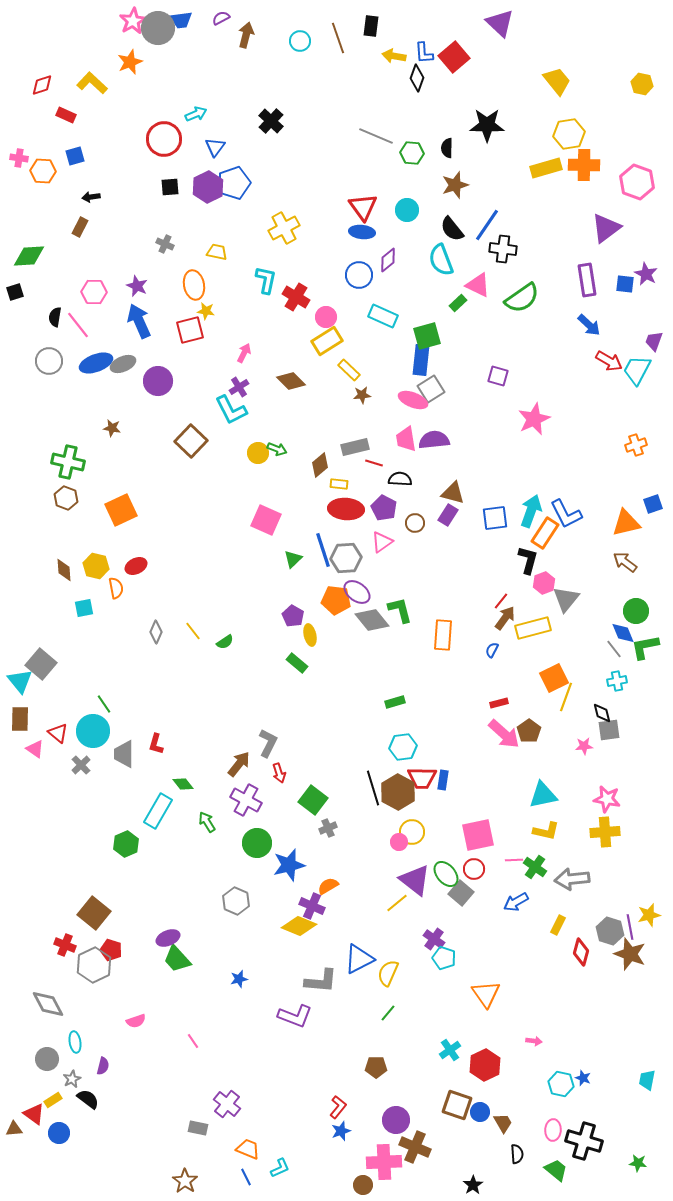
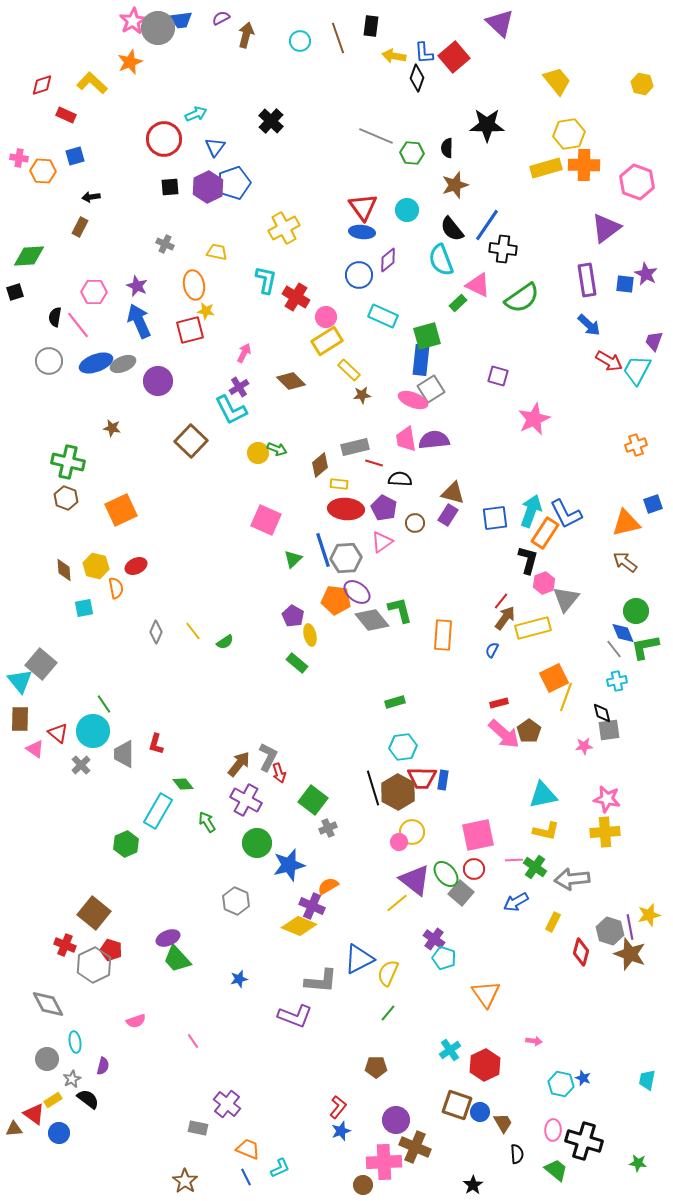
gray L-shape at (268, 743): moved 14 px down
yellow rectangle at (558, 925): moved 5 px left, 3 px up
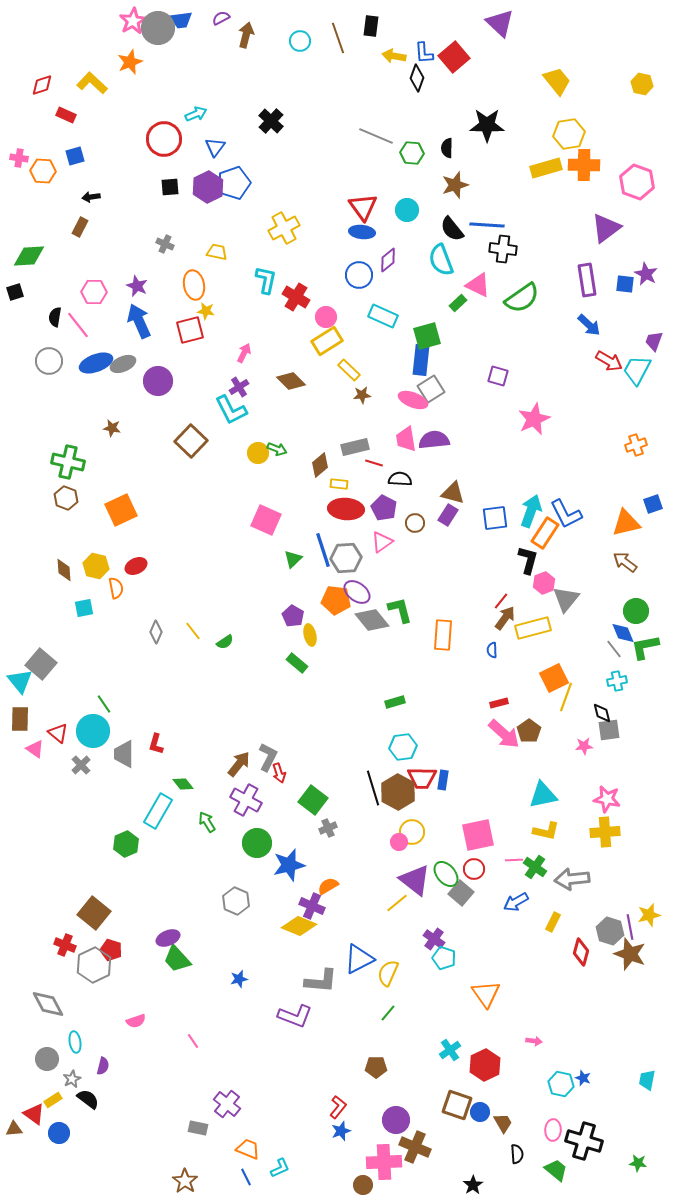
blue line at (487, 225): rotated 60 degrees clockwise
blue semicircle at (492, 650): rotated 28 degrees counterclockwise
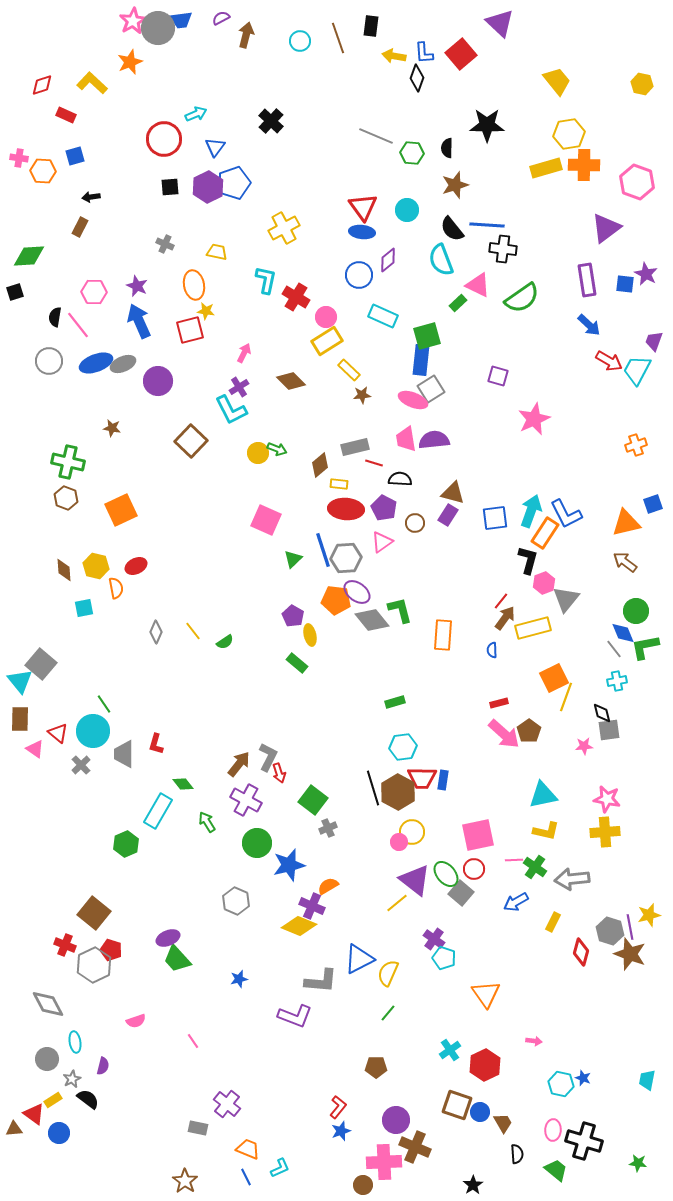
red square at (454, 57): moved 7 px right, 3 px up
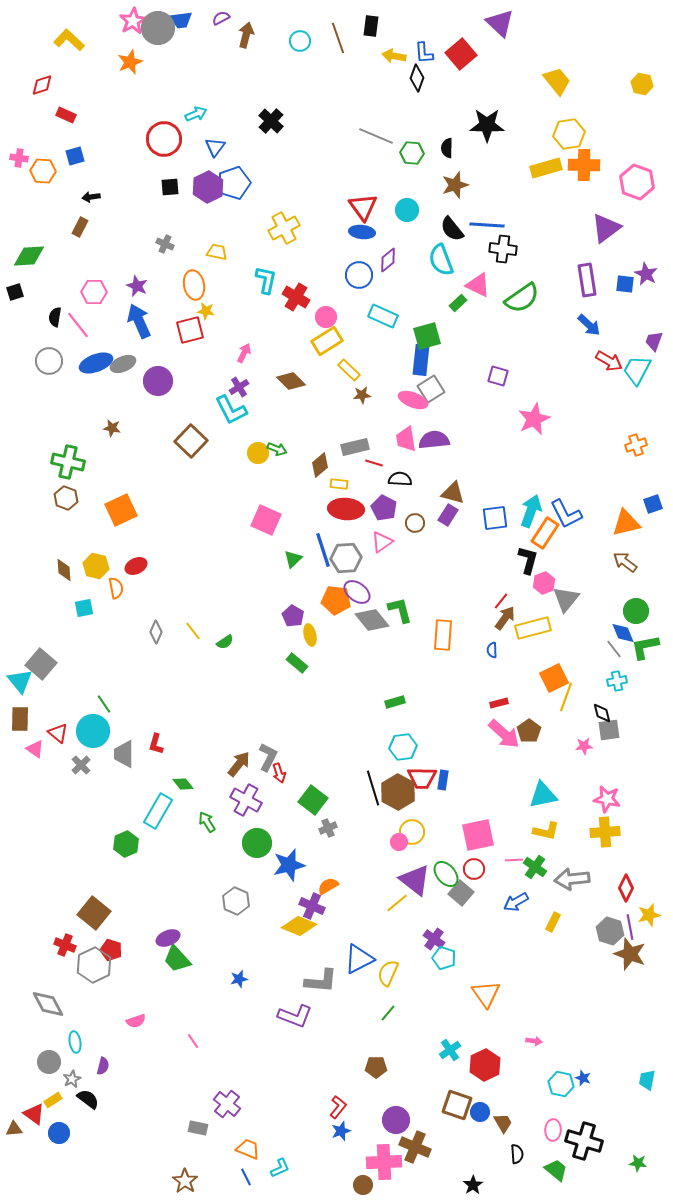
yellow L-shape at (92, 83): moved 23 px left, 43 px up
red diamond at (581, 952): moved 45 px right, 64 px up; rotated 12 degrees clockwise
gray circle at (47, 1059): moved 2 px right, 3 px down
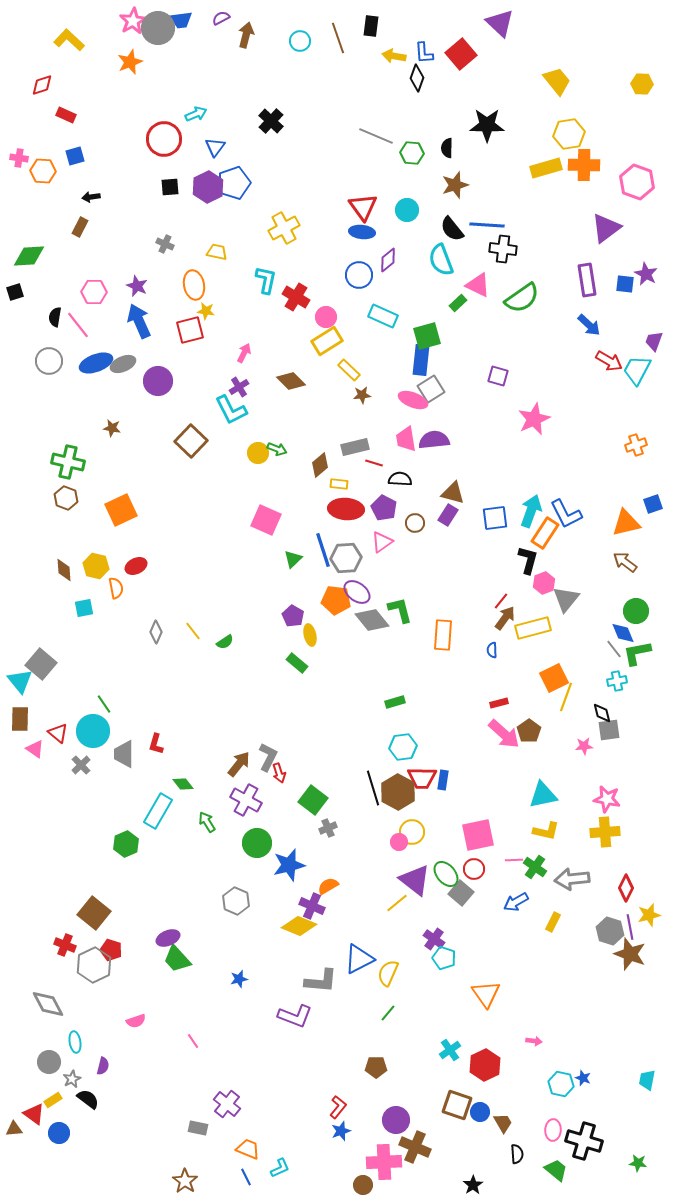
yellow hexagon at (642, 84): rotated 10 degrees counterclockwise
green L-shape at (645, 647): moved 8 px left, 6 px down
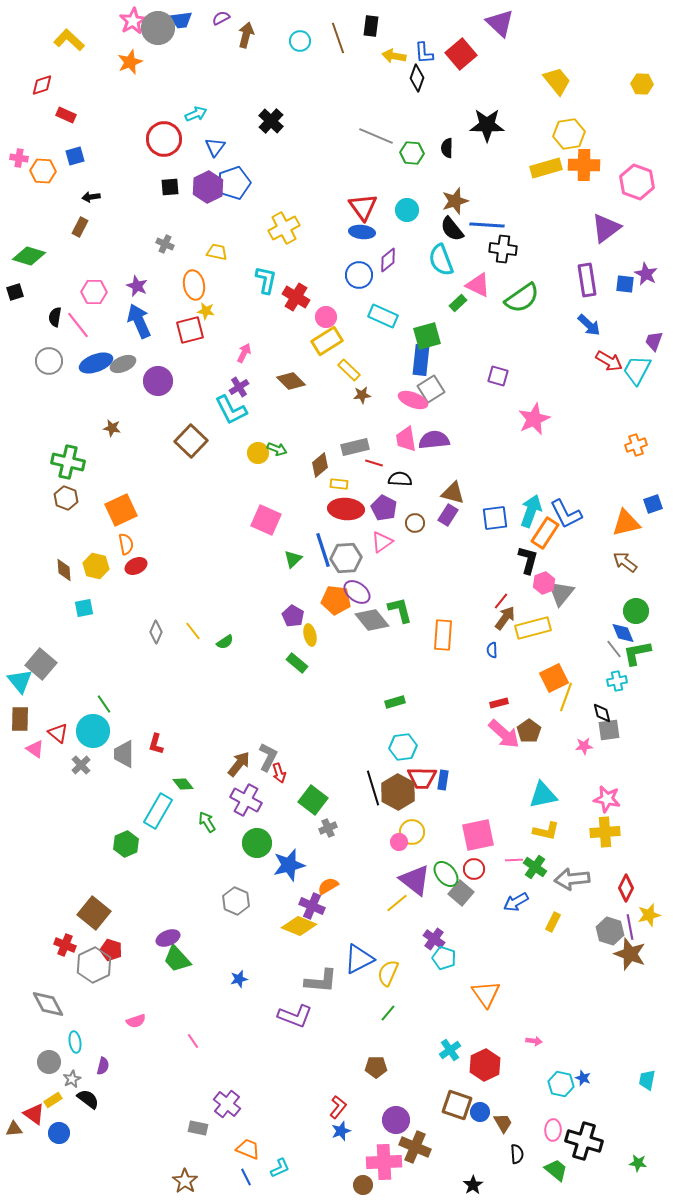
brown star at (455, 185): moved 16 px down
green diamond at (29, 256): rotated 20 degrees clockwise
orange semicircle at (116, 588): moved 10 px right, 44 px up
gray triangle at (566, 599): moved 5 px left, 6 px up
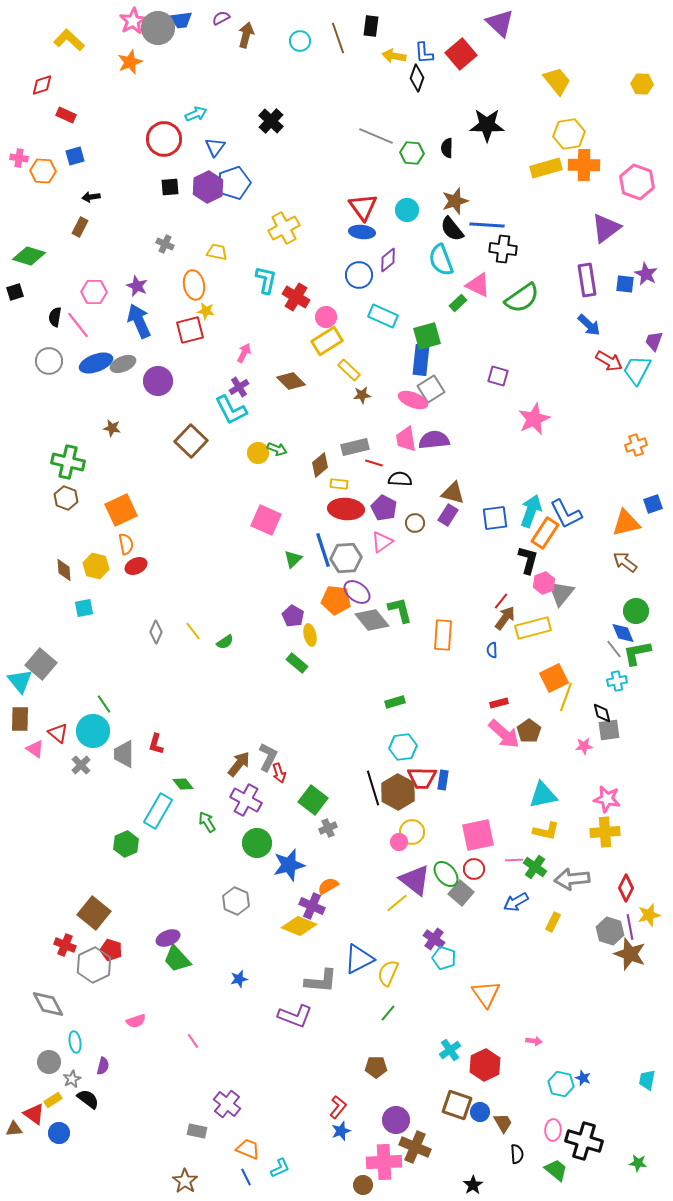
gray rectangle at (198, 1128): moved 1 px left, 3 px down
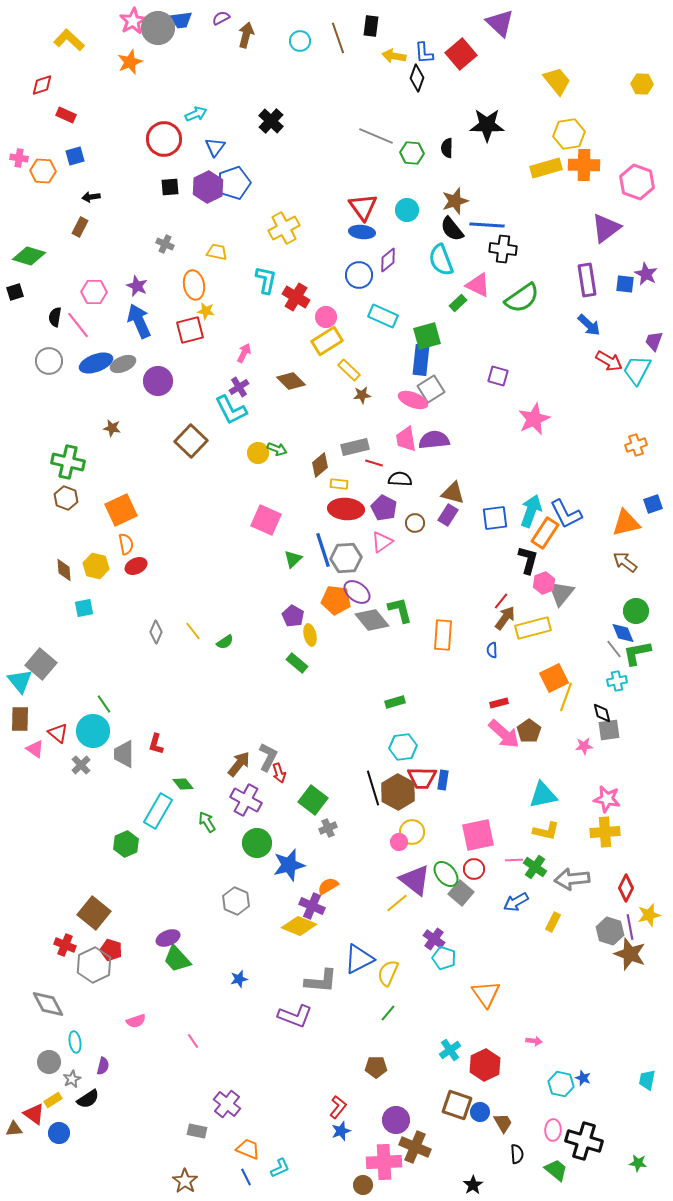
black semicircle at (88, 1099): rotated 110 degrees clockwise
